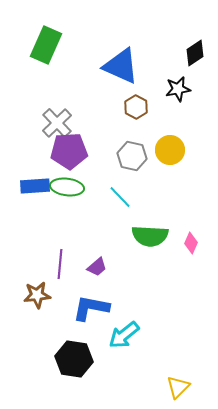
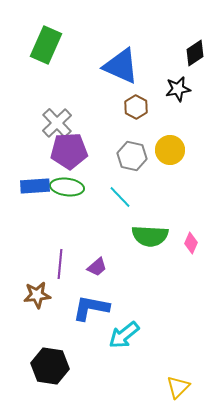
black hexagon: moved 24 px left, 7 px down
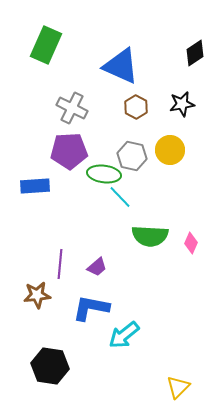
black star: moved 4 px right, 15 px down
gray cross: moved 15 px right, 15 px up; rotated 20 degrees counterclockwise
green ellipse: moved 37 px right, 13 px up
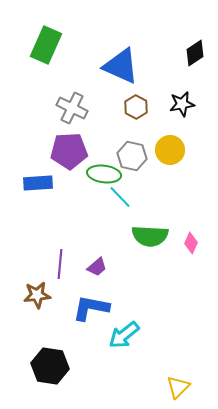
blue rectangle: moved 3 px right, 3 px up
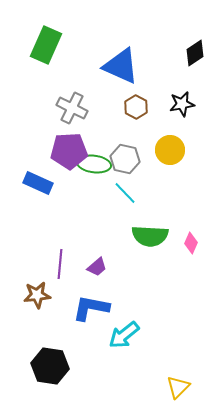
gray hexagon: moved 7 px left, 3 px down
green ellipse: moved 10 px left, 10 px up
blue rectangle: rotated 28 degrees clockwise
cyan line: moved 5 px right, 4 px up
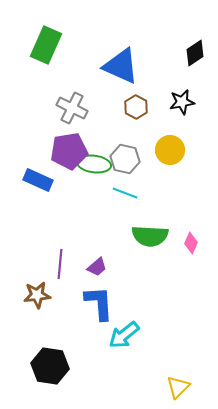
black star: moved 2 px up
purple pentagon: rotated 6 degrees counterclockwise
blue rectangle: moved 3 px up
cyan line: rotated 25 degrees counterclockwise
blue L-shape: moved 8 px right, 5 px up; rotated 75 degrees clockwise
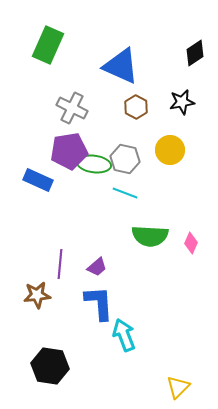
green rectangle: moved 2 px right
cyan arrow: rotated 108 degrees clockwise
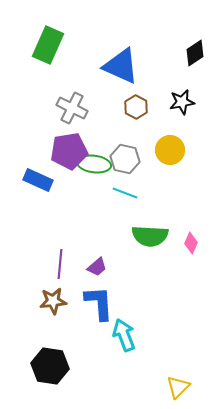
brown star: moved 16 px right, 6 px down
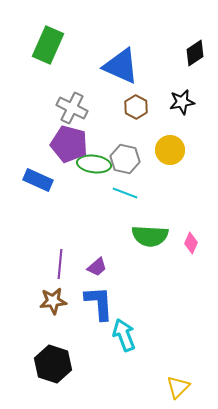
purple pentagon: moved 7 px up; rotated 24 degrees clockwise
black hexagon: moved 3 px right, 2 px up; rotated 9 degrees clockwise
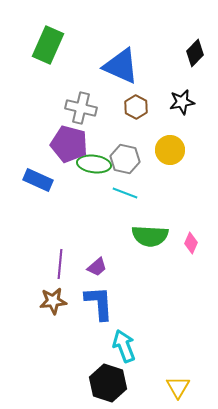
black diamond: rotated 12 degrees counterclockwise
gray cross: moved 9 px right; rotated 12 degrees counterclockwise
cyan arrow: moved 11 px down
black hexagon: moved 55 px right, 19 px down
yellow triangle: rotated 15 degrees counterclockwise
